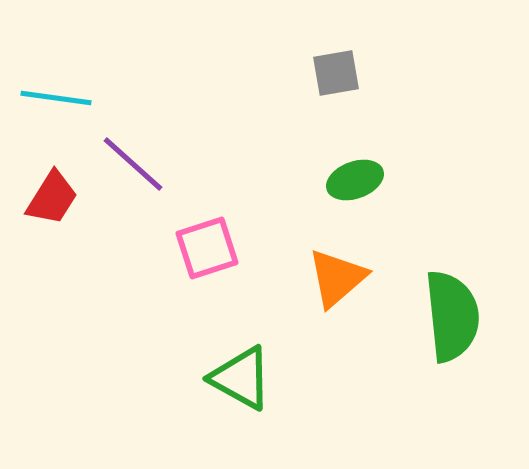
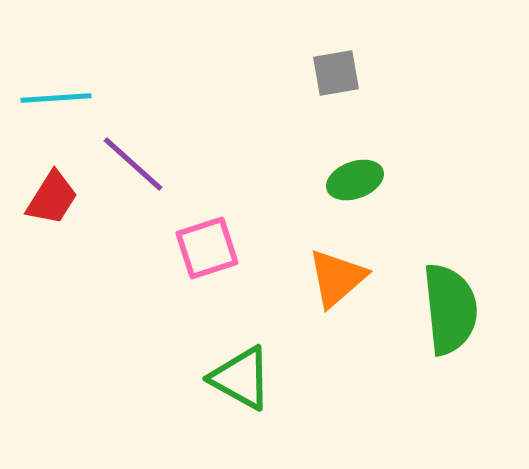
cyan line: rotated 12 degrees counterclockwise
green semicircle: moved 2 px left, 7 px up
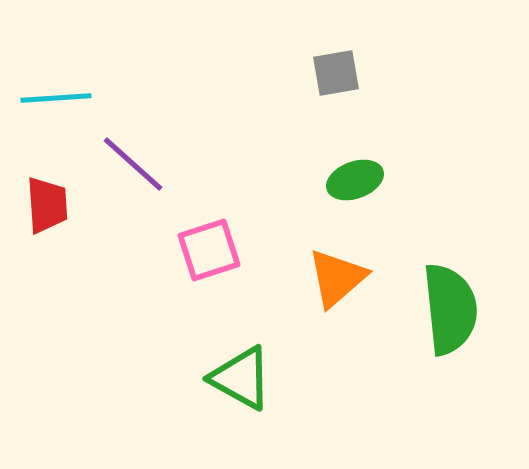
red trapezoid: moved 5 px left, 7 px down; rotated 36 degrees counterclockwise
pink square: moved 2 px right, 2 px down
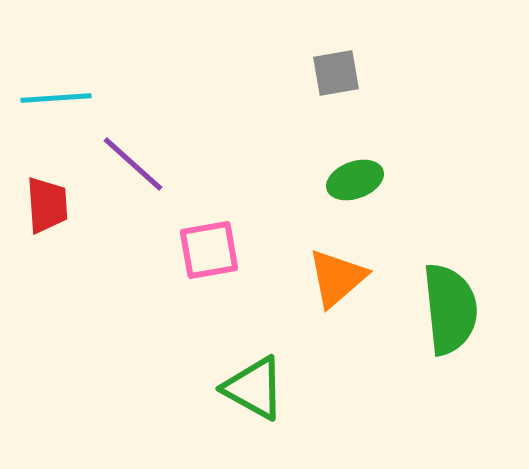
pink square: rotated 8 degrees clockwise
green triangle: moved 13 px right, 10 px down
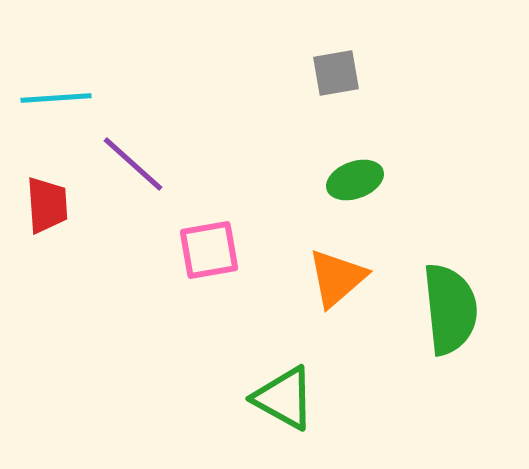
green triangle: moved 30 px right, 10 px down
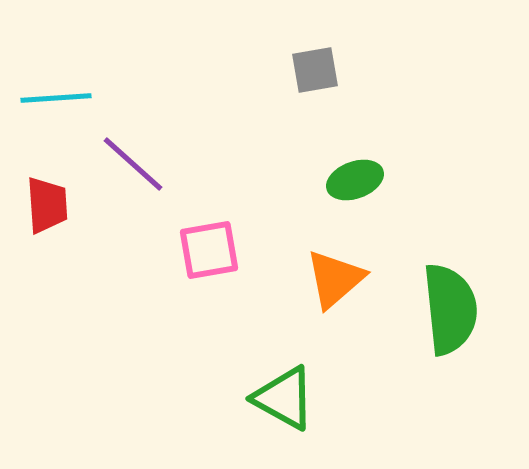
gray square: moved 21 px left, 3 px up
orange triangle: moved 2 px left, 1 px down
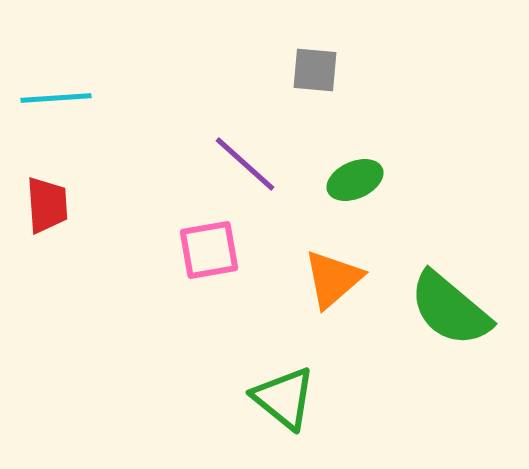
gray square: rotated 15 degrees clockwise
purple line: moved 112 px right
green ellipse: rotated 4 degrees counterclockwise
orange triangle: moved 2 px left
green semicircle: rotated 136 degrees clockwise
green triangle: rotated 10 degrees clockwise
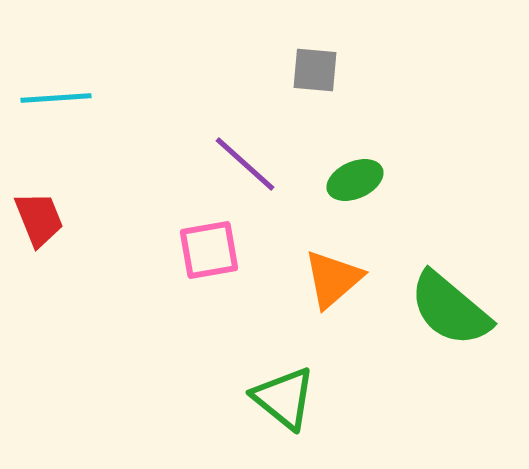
red trapezoid: moved 8 px left, 14 px down; rotated 18 degrees counterclockwise
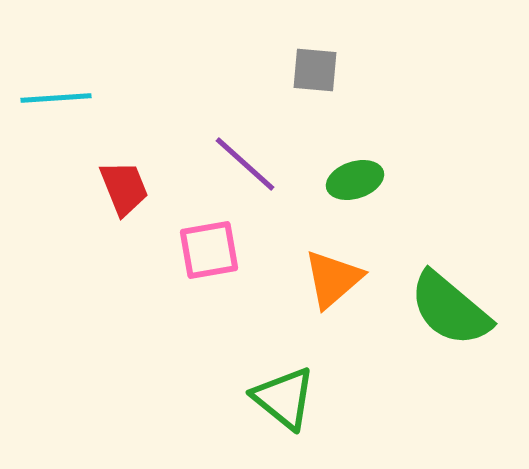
green ellipse: rotated 6 degrees clockwise
red trapezoid: moved 85 px right, 31 px up
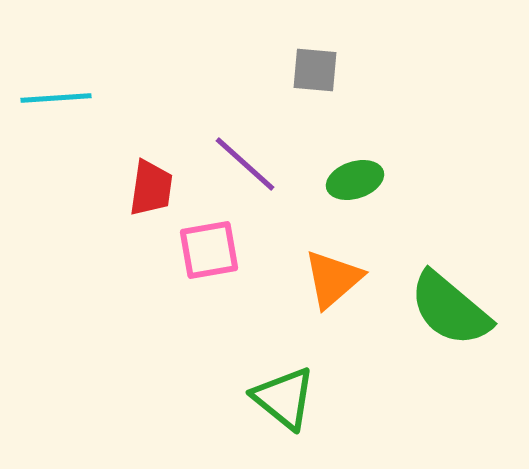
red trapezoid: moved 27 px right; rotated 30 degrees clockwise
